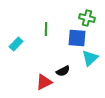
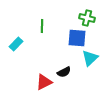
green line: moved 4 px left, 3 px up
black semicircle: moved 1 px right, 1 px down
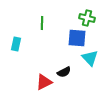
green line: moved 3 px up
cyan rectangle: rotated 32 degrees counterclockwise
cyan triangle: rotated 30 degrees counterclockwise
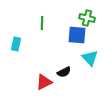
blue square: moved 3 px up
